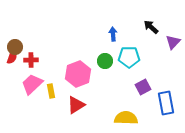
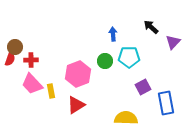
red semicircle: moved 2 px left, 2 px down
pink trapezoid: rotated 90 degrees counterclockwise
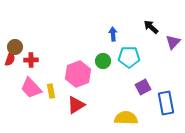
green circle: moved 2 px left
pink trapezoid: moved 1 px left, 4 px down
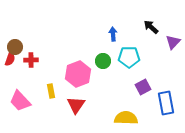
pink trapezoid: moved 11 px left, 13 px down
red triangle: rotated 24 degrees counterclockwise
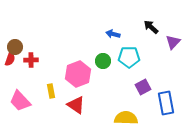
blue arrow: rotated 72 degrees counterclockwise
red triangle: rotated 30 degrees counterclockwise
